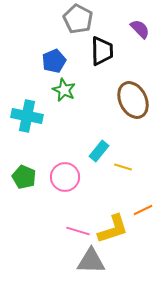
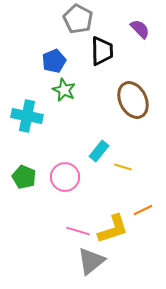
gray triangle: rotated 40 degrees counterclockwise
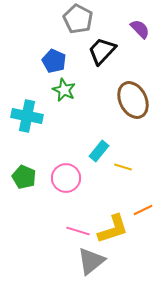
black trapezoid: rotated 136 degrees counterclockwise
blue pentagon: rotated 25 degrees counterclockwise
pink circle: moved 1 px right, 1 px down
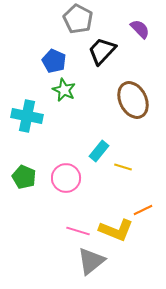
yellow L-shape: moved 3 px right, 1 px down; rotated 40 degrees clockwise
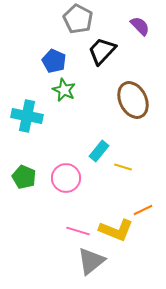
purple semicircle: moved 3 px up
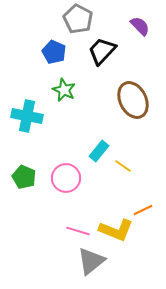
blue pentagon: moved 9 px up
yellow line: moved 1 px up; rotated 18 degrees clockwise
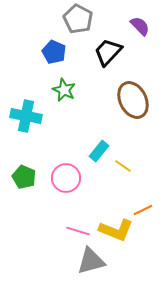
black trapezoid: moved 6 px right, 1 px down
cyan cross: moved 1 px left
gray triangle: rotated 24 degrees clockwise
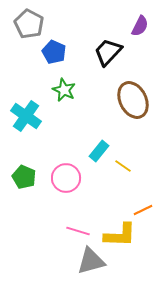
gray pentagon: moved 49 px left, 5 px down
purple semicircle: rotated 70 degrees clockwise
cyan cross: rotated 24 degrees clockwise
yellow L-shape: moved 4 px right, 5 px down; rotated 20 degrees counterclockwise
